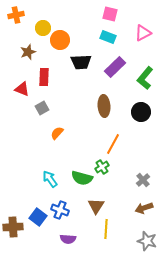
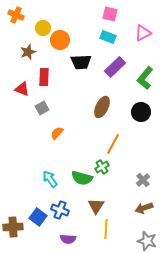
orange cross: rotated 35 degrees clockwise
brown ellipse: moved 2 px left, 1 px down; rotated 30 degrees clockwise
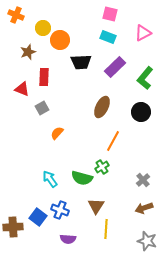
orange line: moved 3 px up
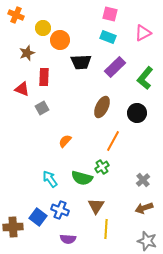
brown star: moved 1 px left, 1 px down
black circle: moved 4 px left, 1 px down
orange semicircle: moved 8 px right, 8 px down
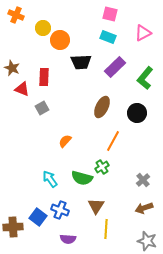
brown star: moved 15 px left, 15 px down; rotated 28 degrees counterclockwise
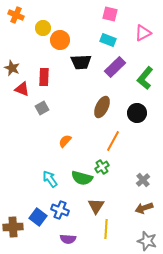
cyan rectangle: moved 3 px down
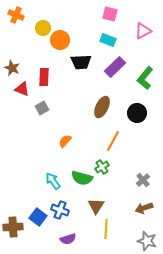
pink triangle: moved 2 px up
cyan arrow: moved 3 px right, 2 px down
purple semicircle: rotated 21 degrees counterclockwise
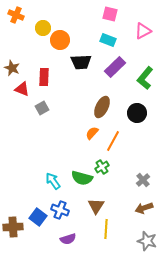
orange semicircle: moved 27 px right, 8 px up
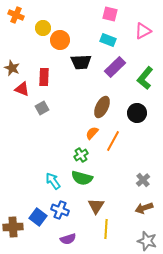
green cross: moved 21 px left, 12 px up
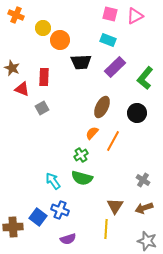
pink triangle: moved 8 px left, 15 px up
gray cross: rotated 16 degrees counterclockwise
brown triangle: moved 19 px right
